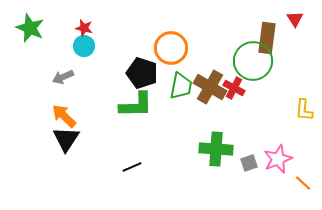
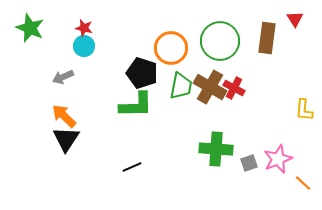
green circle: moved 33 px left, 20 px up
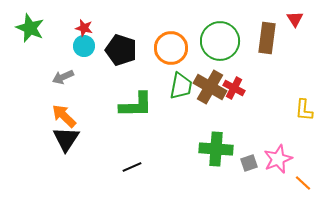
black pentagon: moved 21 px left, 23 px up
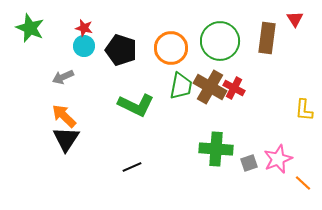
green L-shape: rotated 27 degrees clockwise
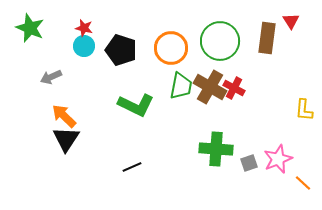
red triangle: moved 4 px left, 2 px down
gray arrow: moved 12 px left
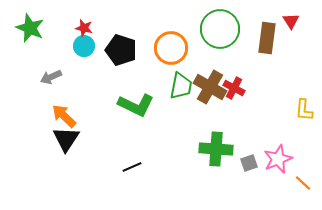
green circle: moved 12 px up
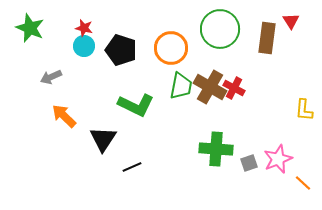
black triangle: moved 37 px right
